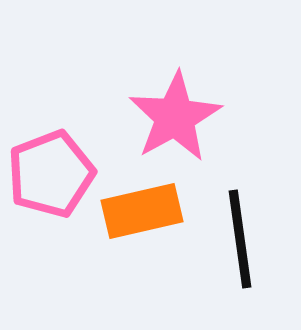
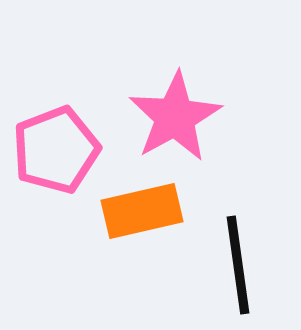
pink pentagon: moved 5 px right, 24 px up
black line: moved 2 px left, 26 px down
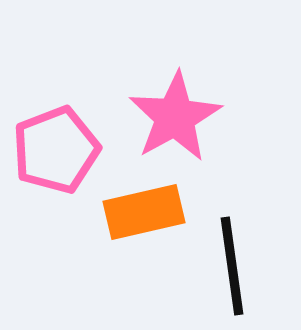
orange rectangle: moved 2 px right, 1 px down
black line: moved 6 px left, 1 px down
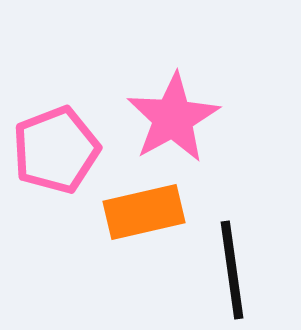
pink star: moved 2 px left, 1 px down
black line: moved 4 px down
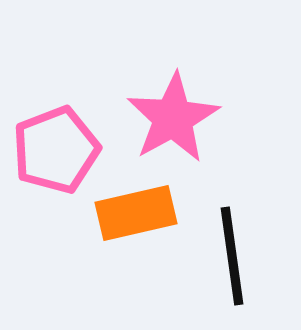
orange rectangle: moved 8 px left, 1 px down
black line: moved 14 px up
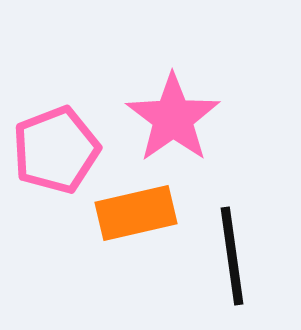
pink star: rotated 6 degrees counterclockwise
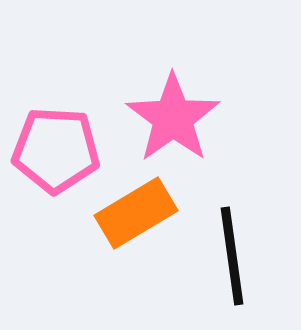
pink pentagon: rotated 24 degrees clockwise
orange rectangle: rotated 18 degrees counterclockwise
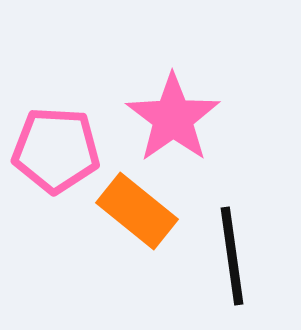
orange rectangle: moved 1 px right, 2 px up; rotated 70 degrees clockwise
